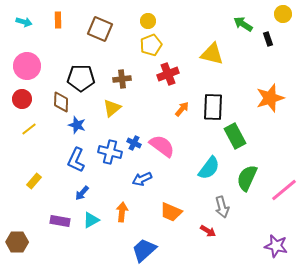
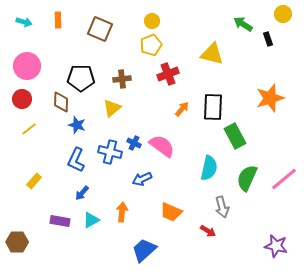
yellow circle at (148, 21): moved 4 px right
cyan semicircle at (209, 168): rotated 25 degrees counterclockwise
pink line at (284, 190): moved 11 px up
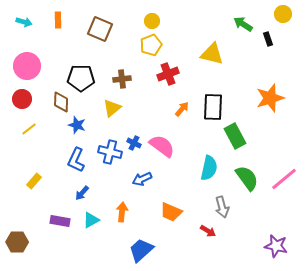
green semicircle at (247, 178): rotated 120 degrees clockwise
blue trapezoid at (144, 250): moved 3 px left
